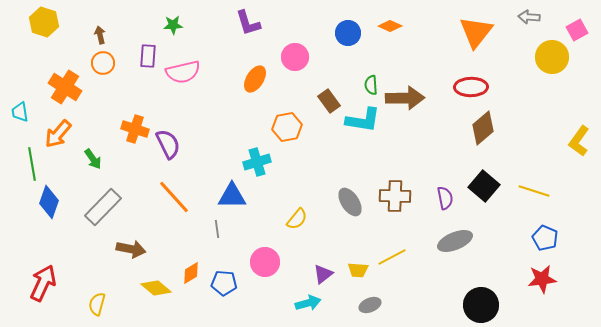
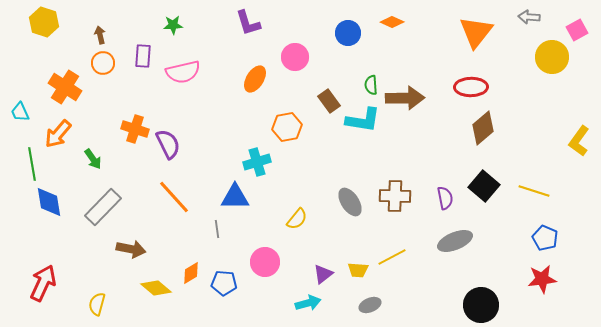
orange diamond at (390, 26): moved 2 px right, 4 px up
purple rectangle at (148, 56): moved 5 px left
cyan trapezoid at (20, 112): rotated 15 degrees counterclockwise
blue triangle at (232, 196): moved 3 px right, 1 px down
blue diamond at (49, 202): rotated 28 degrees counterclockwise
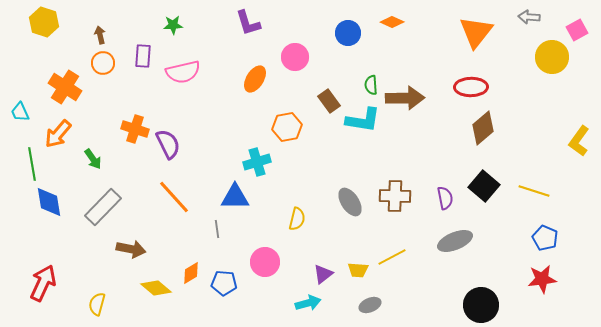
yellow semicircle at (297, 219): rotated 25 degrees counterclockwise
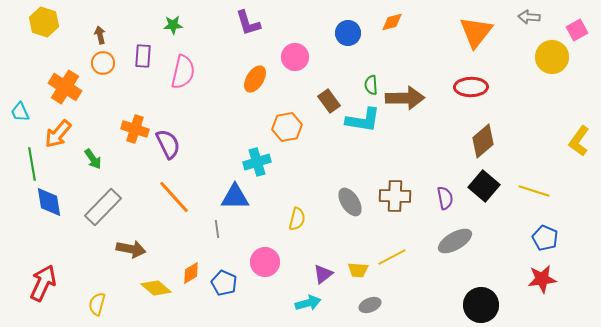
orange diamond at (392, 22): rotated 40 degrees counterclockwise
pink semicircle at (183, 72): rotated 64 degrees counterclockwise
brown diamond at (483, 128): moved 13 px down
gray ellipse at (455, 241): rotated 8 degrees counterclockwise
blue pentagon at (224, 283): rotated 20 degrees clockwise
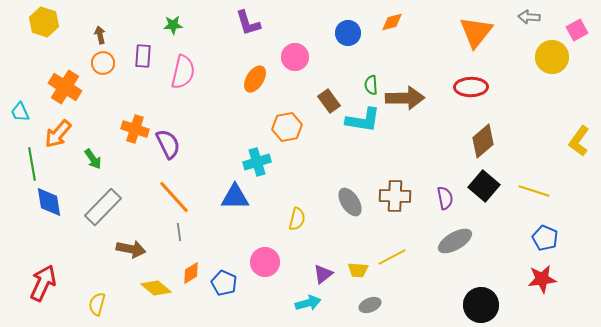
gray line at (217, 229): moved 38 px left, 3 px down
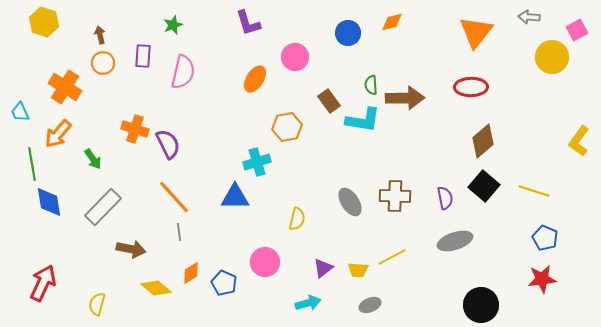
green star at (173, 25): rotated 18 degrees counterclockwise
gray ellipse at (455, 241): rotated 12 degrees clockwise
purple triangle at (323, 274): moved 6 px up
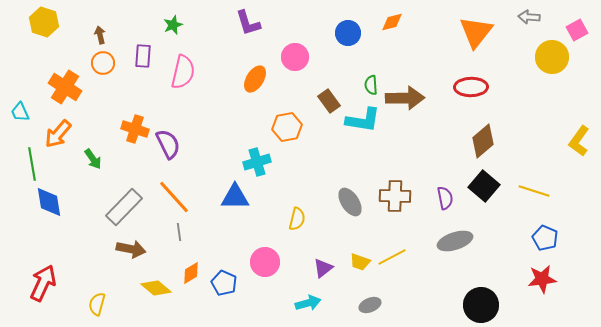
gray rectangle at (103, 207): moved 21 px right
yellow trapezoid at (358, 270): moved 2 px right, 8 px up; rotated 15 degrees clockwise
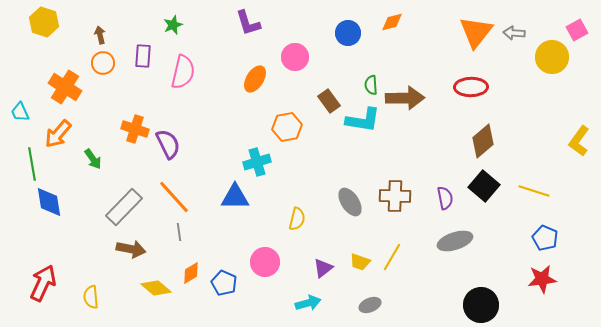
gray arrow at (529, 17): moved 15 px left, 16 px down
yellow line at (392, 257): rotated 32 degrees counterclockwise
yellow semicircle at (97, 304): moved 6 px left, 7 px up; rotated 20 degrees counterclockwise
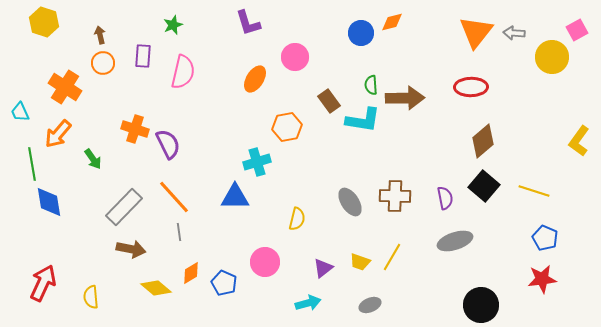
blue circle at (348, 33): moved 13 px right
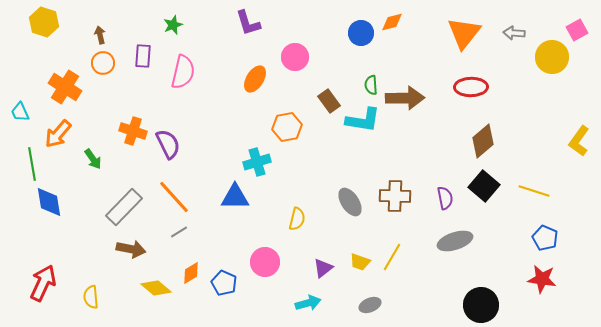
orange triangle at (476, 32): moved 12 px left, 1 px down
orange cross at (135, 129): moved 2 px left, 2 px down
gray line at (179, 232): rotated 66 degrees clockwise
red star at (542, 279): rotated 16 degrees clockwise
